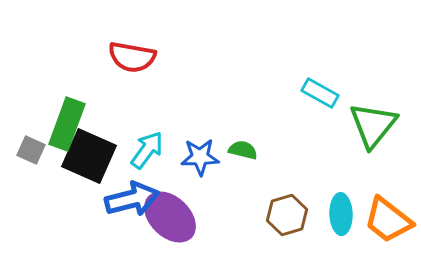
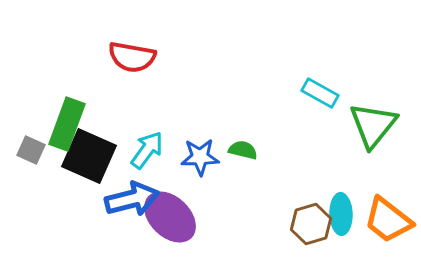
brown hexagon: moved 24 px right, 9 px down
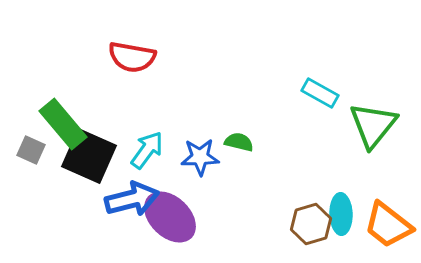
green rectangle: moved 4 px left; rotated 60 degrees counterclockwise
green semicircle: moved 4 px left, 8 px up
orange trapezoid: moved 5 px down
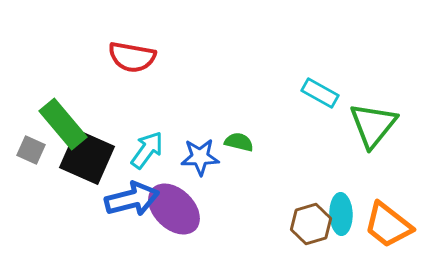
black square: moved 2 px left, 1 px down
purple ellipse: moved 4 px right, 8 px up
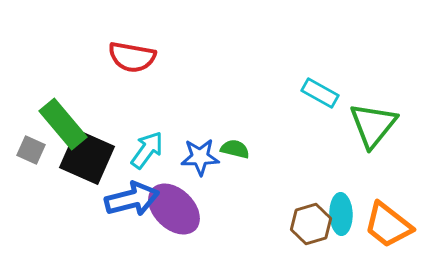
green semicircle: moved 4 px left, 7 px down
